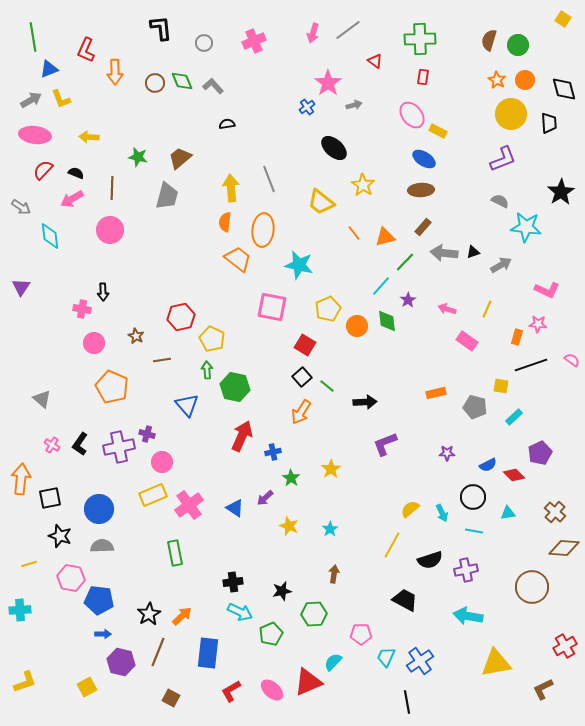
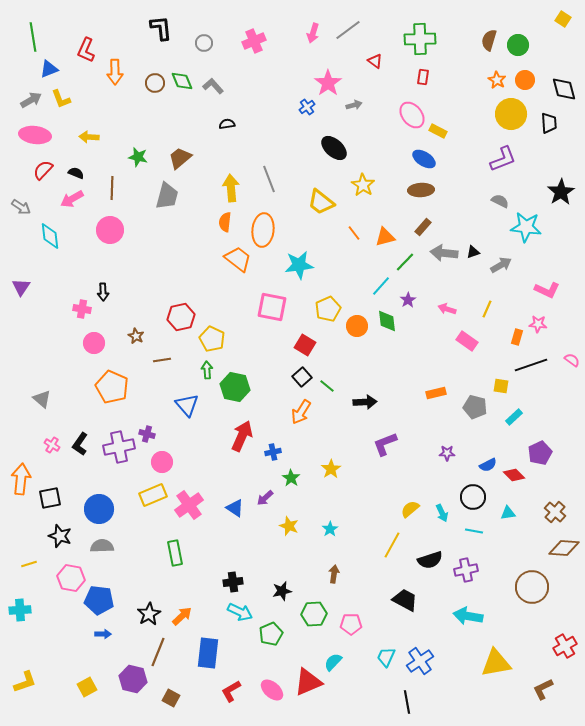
cyan star at (299, 265): rotated 20 degrees counterclockwise
pink pentagon at (361, 634): moved 10 px left, 10 px up
purple hexagon at (121, 662): moved 12 px right, 17 px down
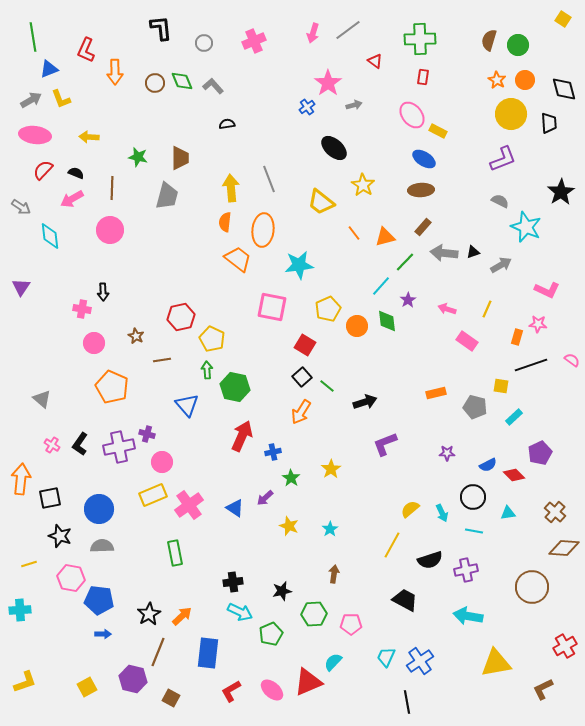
brown trapezoid at (180, 158): rotated 130 degrees clockwise
cyan star at (526, 227): rotated 16 degrees clockwise
black arrow at (365, 402): rotated 15 degrees counterclockwise
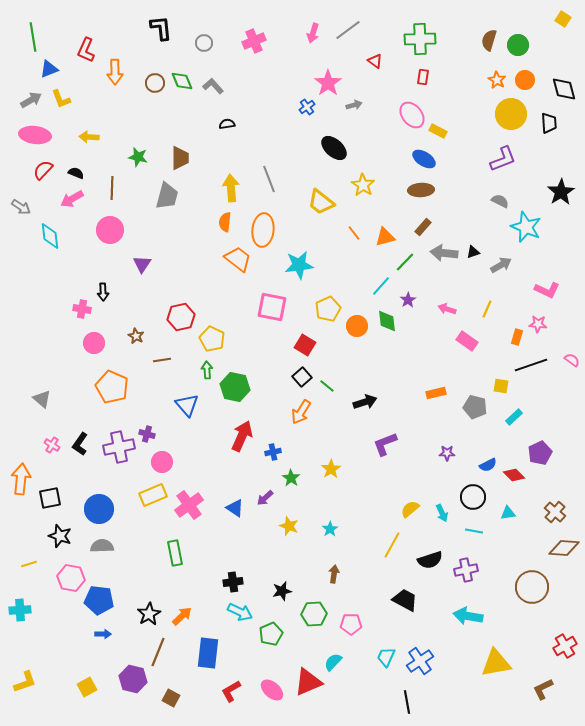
purple triangle at (21, 287): moved 121 px right, 23 px up
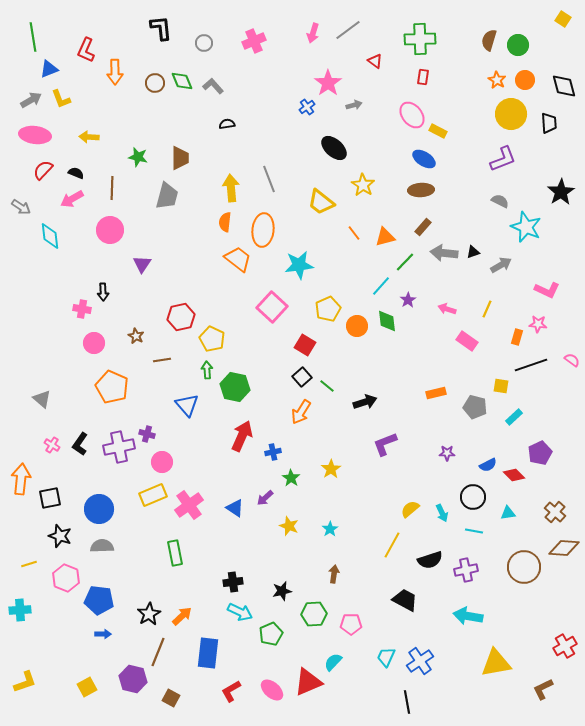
black diamond at (564, 89): moved 3 px up
pink square at (272, 307): rotated 32 degrees clockwise
pink hexagon at (71, 578): moved 5 px left; rotated 12 degrees clockwise
brown circle at (532, 587): moved 8 px left, 20 px up
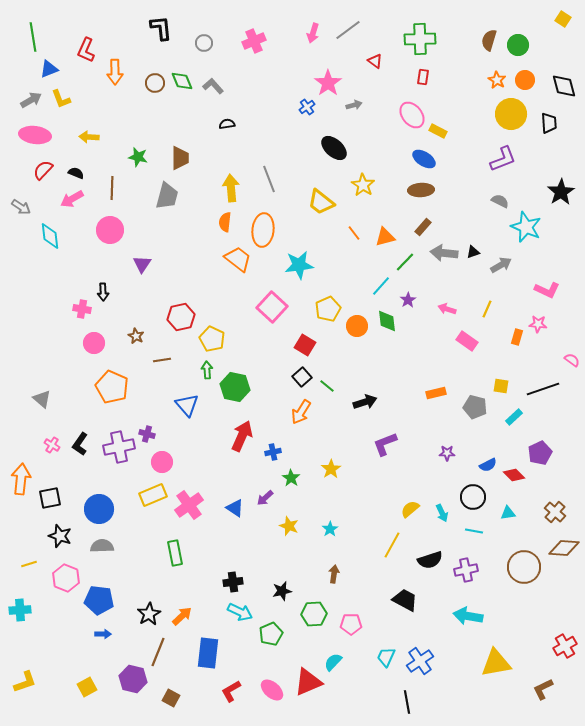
black line at (531, 365): moved 12 px right, 24 px down
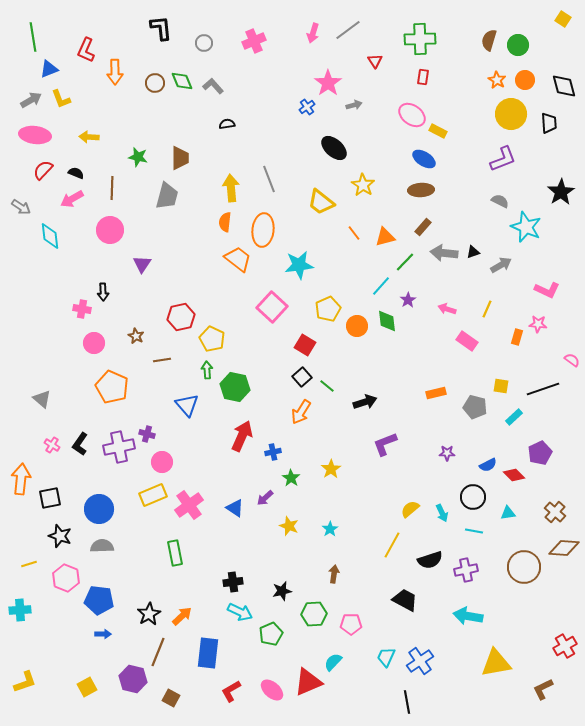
red triangle at (375, 61): rotated 21 degrees clockwise
pink ellipse at (412, 115): rotated 16 degrees counterclockwise
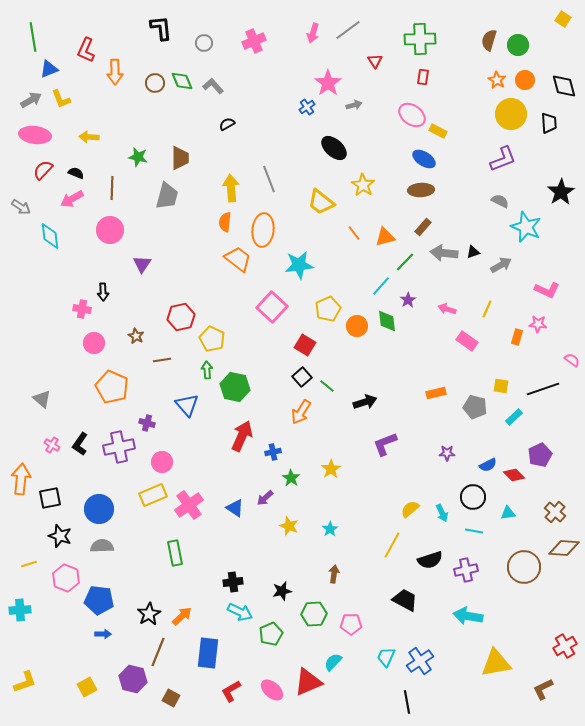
black semicircle at (227, 124): rotated 21 degrees counterclockwise
purple cross at (147, 434): moved 11 px up
purple pentagon at (540, 453): moved 2 px down
